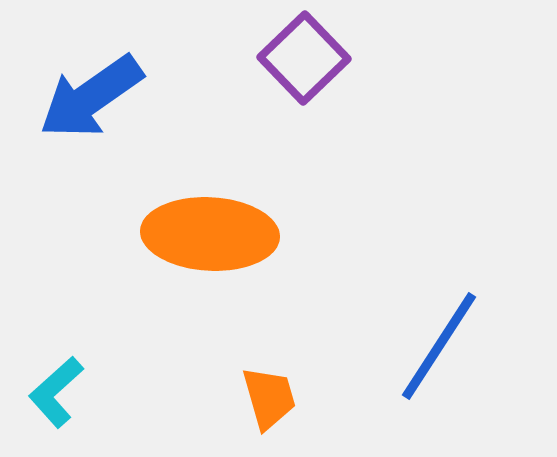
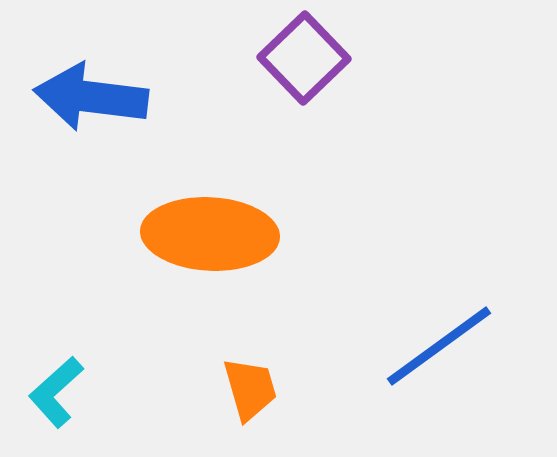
blue arrow: rotated 42 degrees clockwise
blue line: rotated 21 degrees clockwise
orange trapezoid: moved 19 px left, 9 px up
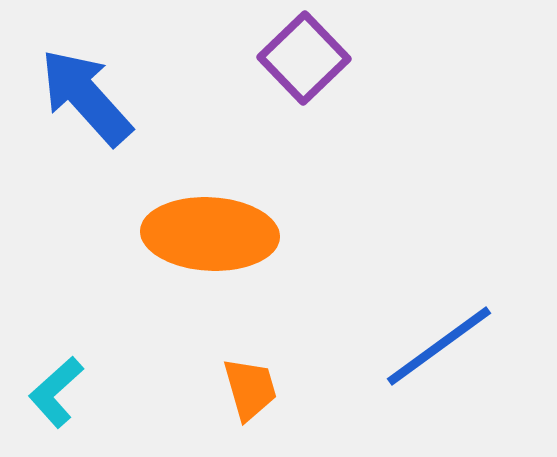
blue arrow: moved 5 px left; rotated 41 degrees clockwise
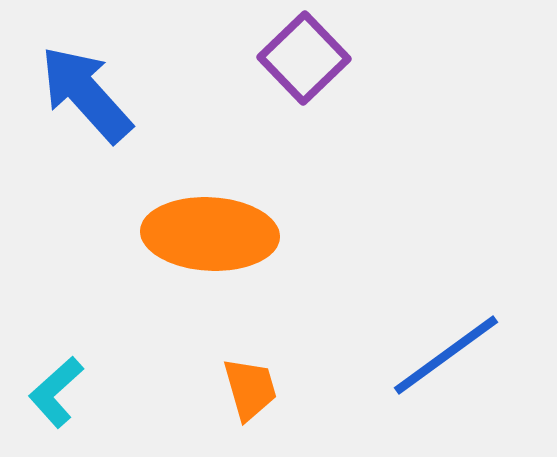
blue arrow: moved 3 px up
blue line: moved 7 px right, 9 px down
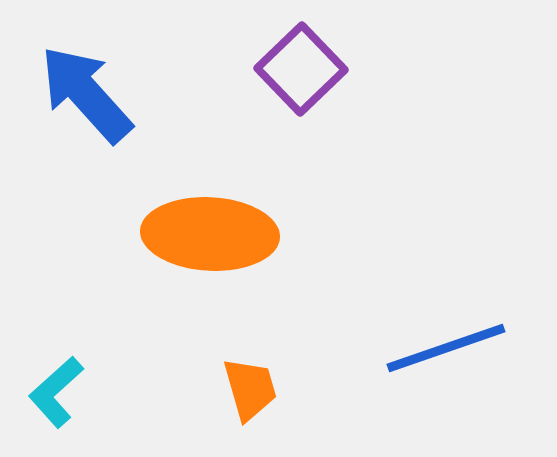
purple square: moved 3 px left, 11 px down
blue line: moved 7 px up; rotated 17 degrees clockwise
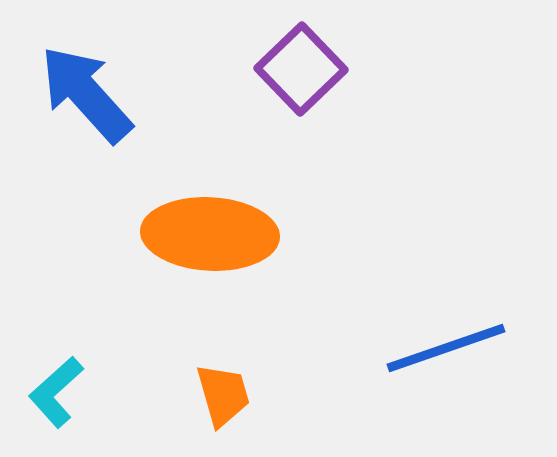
orange trapezoid: moved 27 px left, 6 px down
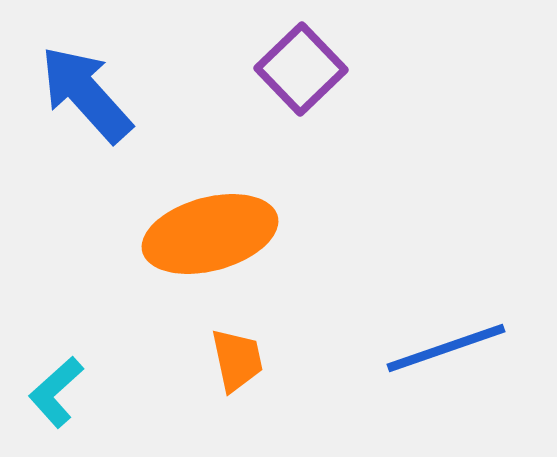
orange ellipse: rotated 18 degrees counterclockwise
orange trapezoid: moved 14 px right, 35 px up; rotated 4 degrees clockwise
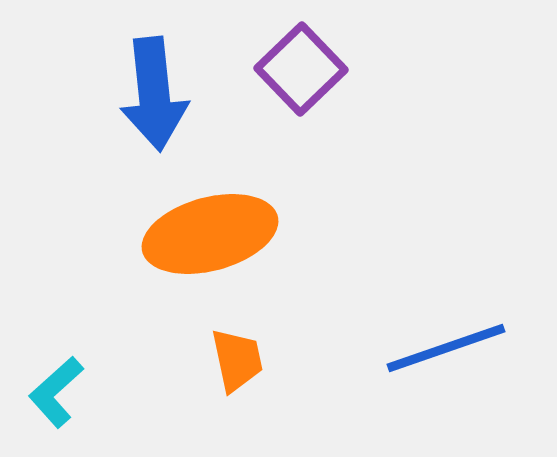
blue arrow: moved 68 px right; rotated 144 degrees counterclockwise
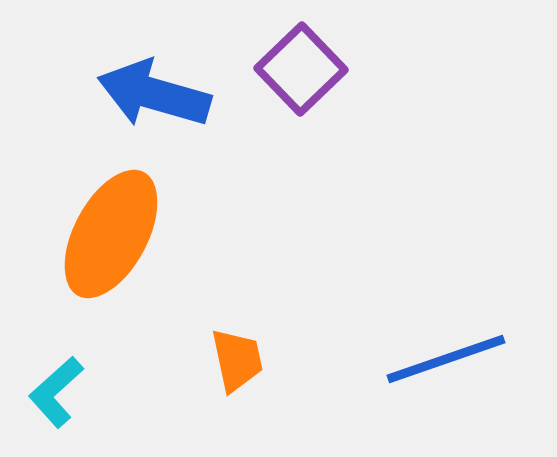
blue arrow: rotated 112 degrees clockwise
orange ellipse: moved 99 px left; rotated 47 degrees counterclockwise
blue line: moved 11 px down
